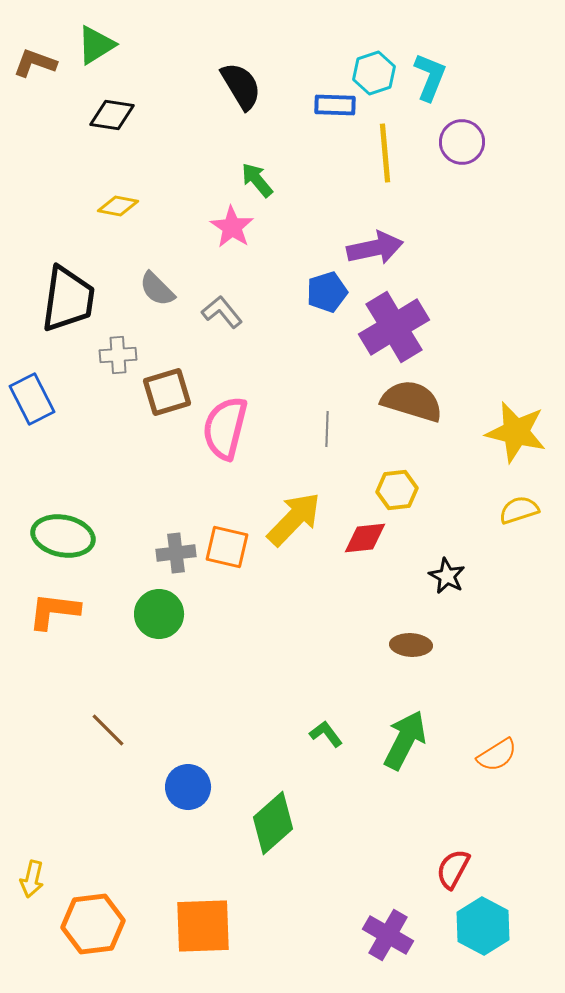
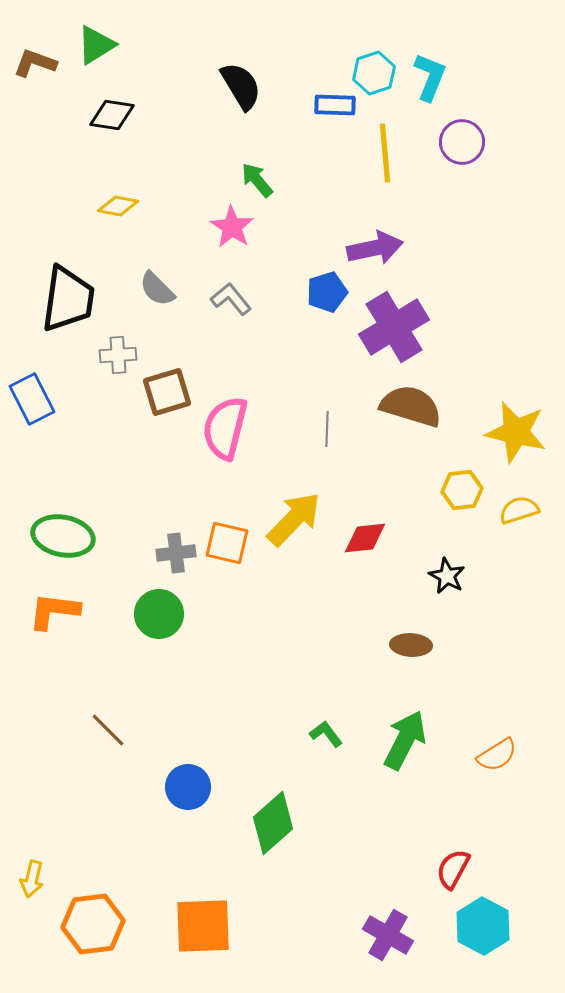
gray L-shape at (222, 312): moved 9 px right, 13 px up
brown semicircle at (412, 401): moved 1 px left, 5 px down
yellow hexagon at (397, 490): moved 65 px right
orange square at (227, 547): moved 4 px up
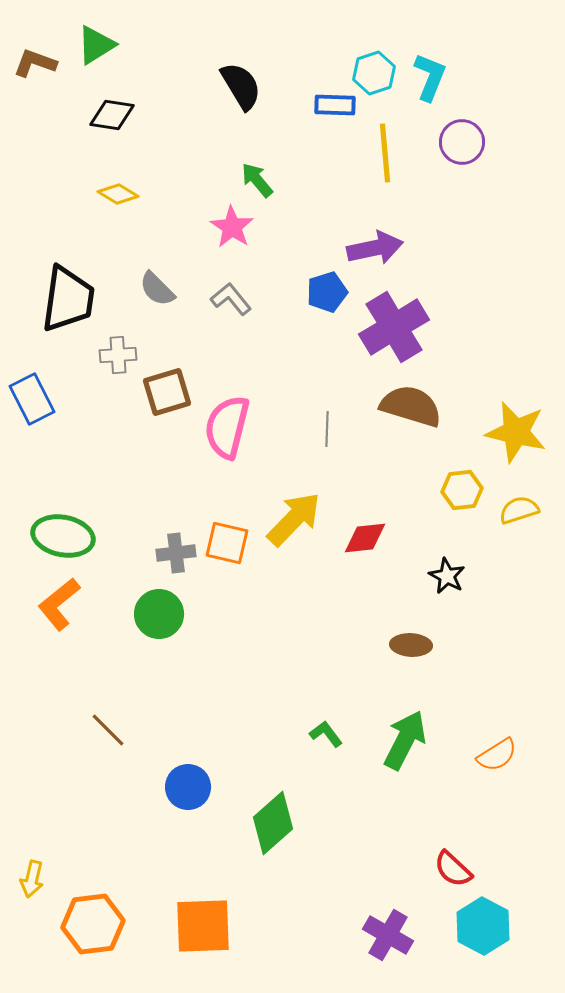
yellow diamond at (118, 206): moved 12 px up; rotated 21 degrees clockwise
pink semicircle at (225, 428): moved 2 px right, 1 px up
orange L-shape at (54, 611): moved 5 px right, 7 px up; rotated 46 degrees counterclockwise
red semicircle at (453, 869): rotated 75 degrees counterclockwise
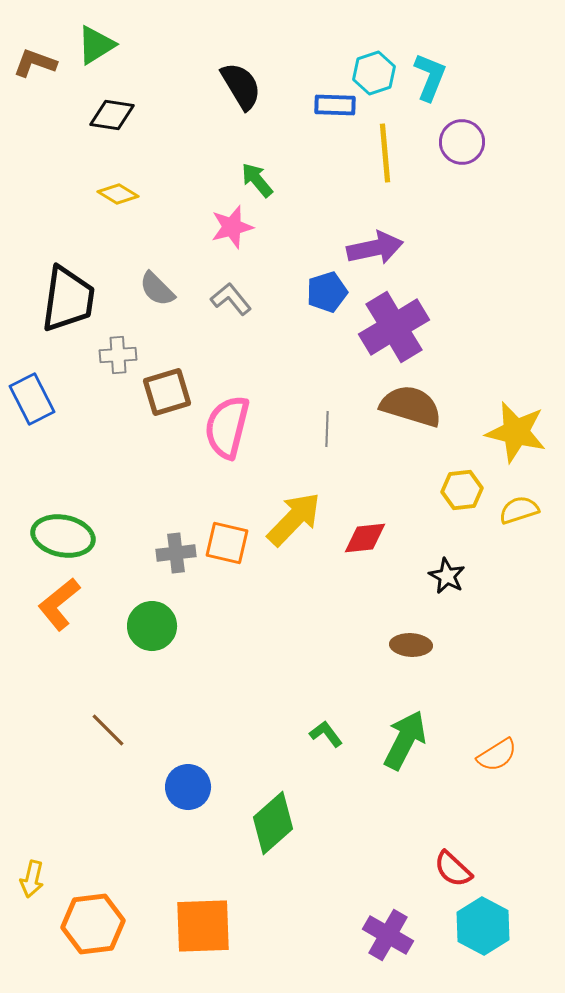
pink star at (232, 227): rotated 24 degrees clockwise
green circle at (159, 614): moved 7 px left, 12 px down
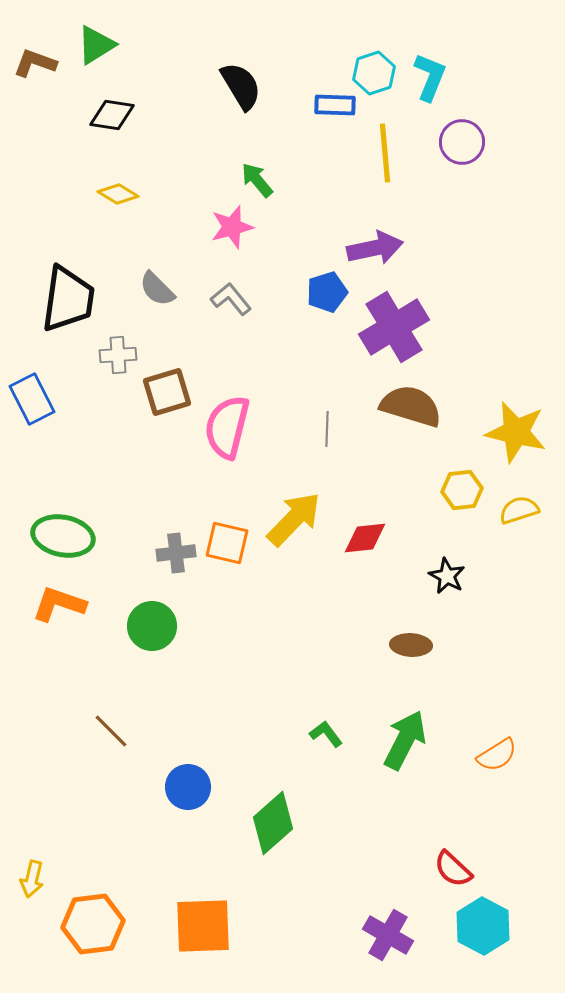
orange L-shape at (59, 604): rotated 58 degrees clockwise
brown line at (108, 730): moved 3 px right, 1 px down
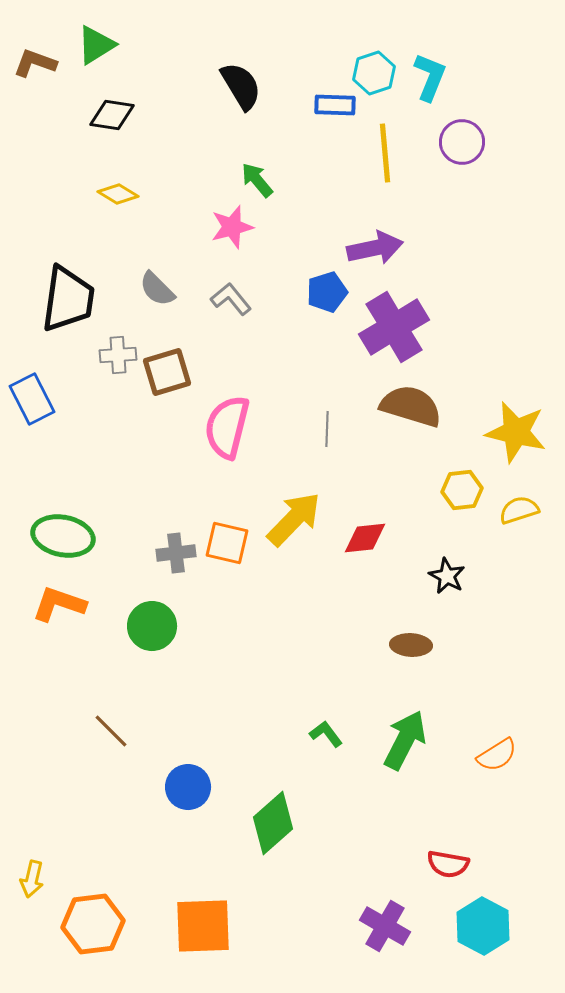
brown square at (167, 392): moved 20 px up
red semicircle at (453, 869): moved 5 px left, 5 px up; rotated 33 degrees counterclockwise
purple cross at (388, 935): moved 3 px left, 9 px up
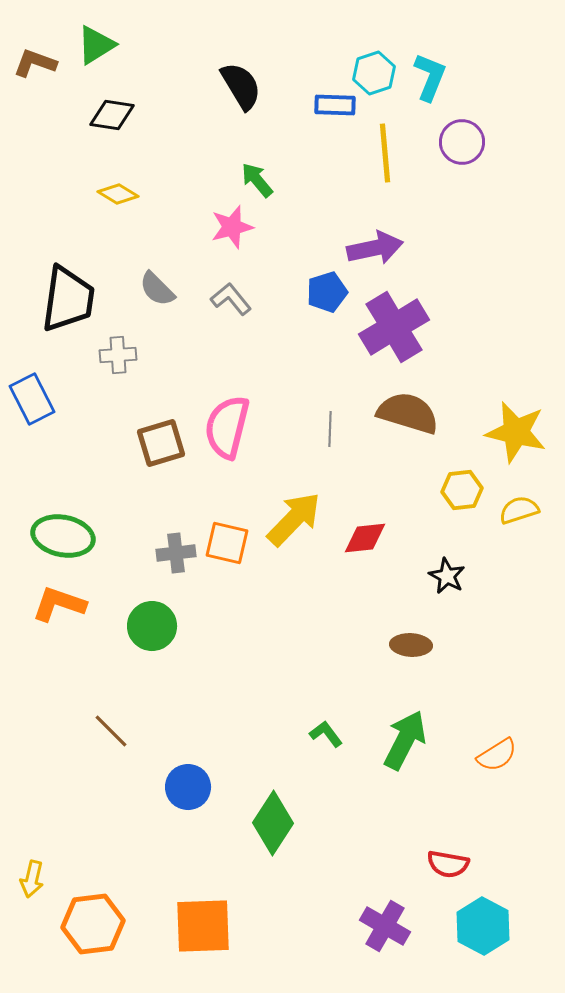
brown square at (167, 372): moved 6 px left, 71 px down
brown semicircle at (411, 406): moved 3 px left, 7 px down
gray line at (327, 429): moved 3 px right
green diamond at (273, 823): rotated 16 degrees counterclockwise
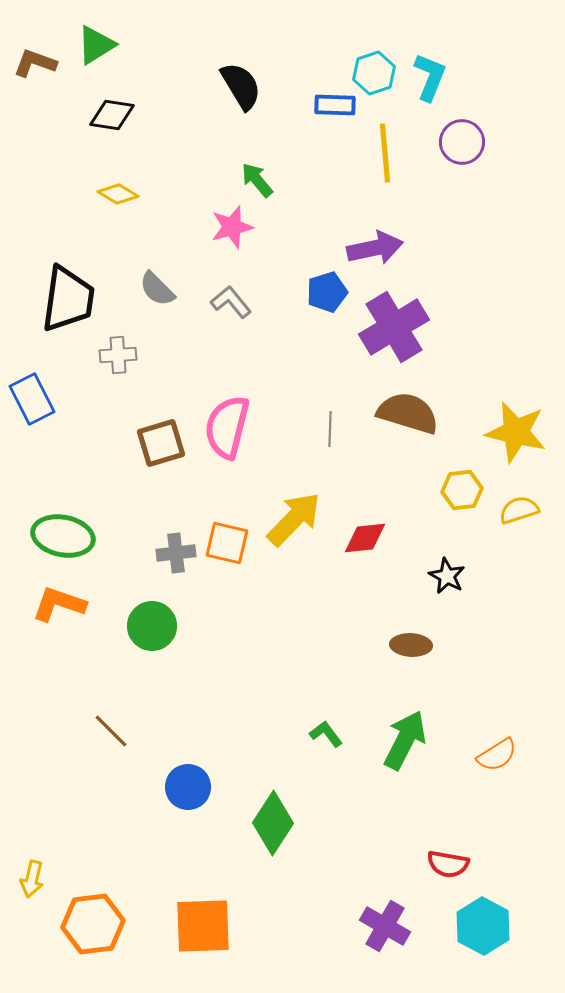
gray L-shape at (231, 299): moved 3 px down
